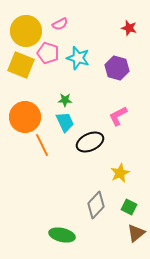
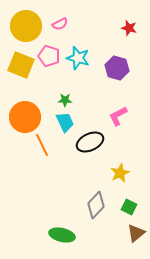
yellow circle: moved 5 px up
pink pentagon: moved 1 px right, 3 px down
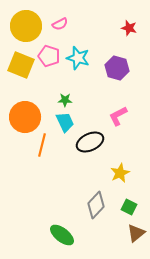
orange line: rotated 40 degrees clockwise
green ellipse: rotated 25 degrees clockwise
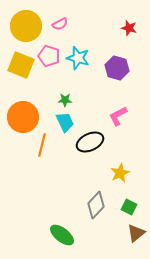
orange circle: moved 2 px left
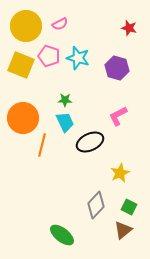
orange circle: moved 1 px down
brown triangle: moved 13 px left, 3 px up
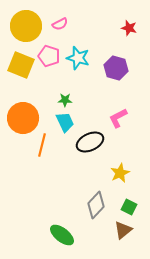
purple hexagon: moved 1 px left
pink L-shape: moved 2 px down
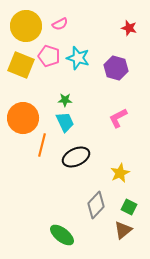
black ellipse: moved 14 px left, 15 px down
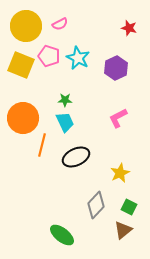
cyan star: rotated 10 degrees clockwise
purple hexagon: rotated 20 degrees clockwise
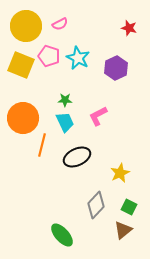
pink L-shape: moved 20 px left, 2 px up
black ellipse: moved 1 px right
green ellipse: rotated 10 degrees clockwise
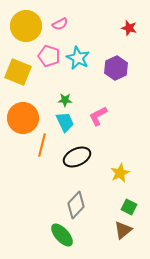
yellow square: moved 3 px left, 7 px down
gray diamond: moved 20 px left
